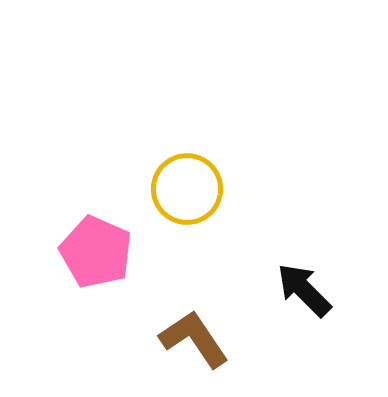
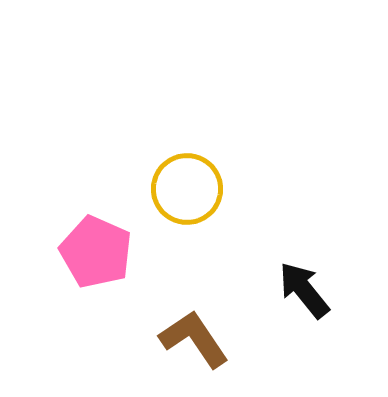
black arrow: rotated 6 degrees clockwise
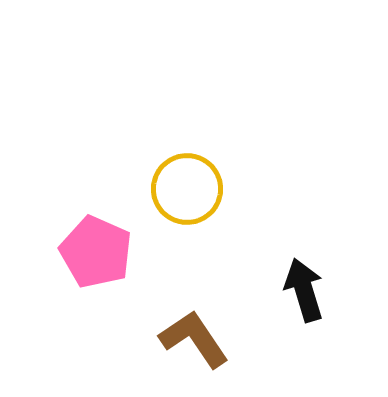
black arrow: rotated 22 degrees clockwise
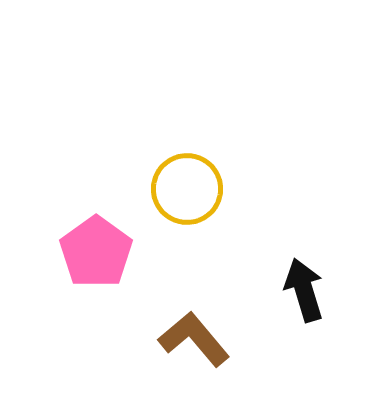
pink pentagon: rotated 12 degrees clockwise
brown L-shape: rotated 6 degrees counterclockwise
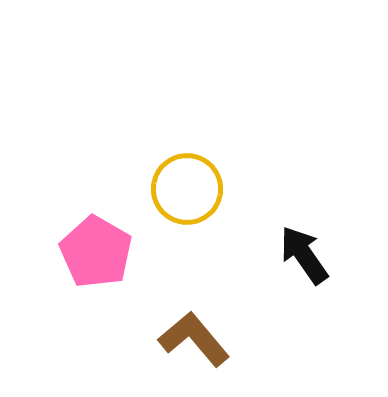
pink pentagon: rotated 6 degrees counterclockwise
black arrow: moved 35 px up; rotated 18 degrees counterclockwise
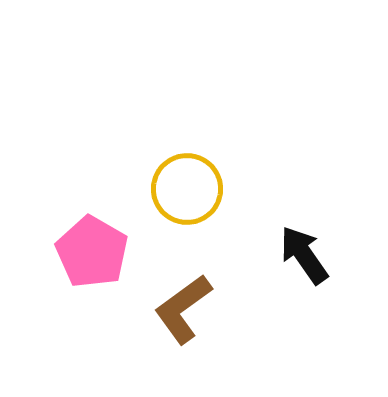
pink pentagon: moved 4 px left
brown L-shape: moved 11 px left, 30 px up; rotated 86 degrees counterclockwise
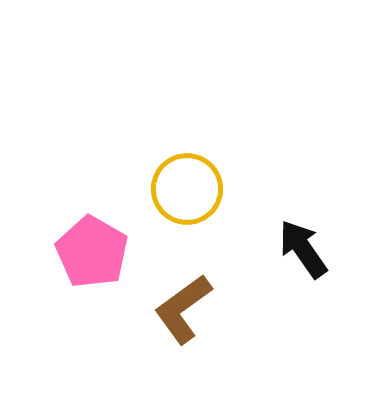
black arrow: moved 1 px left, 6 px up
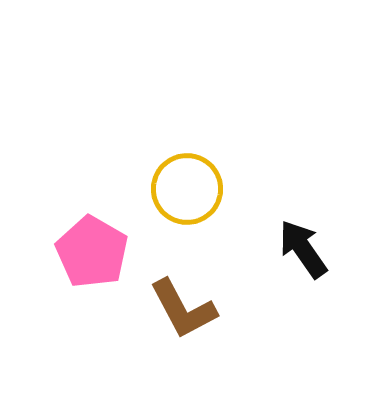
brown L-shape: rotated 82 degrees counterclockwise
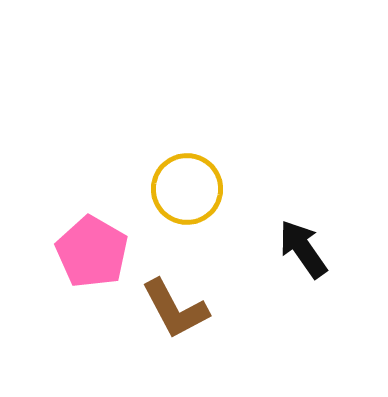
brown L-shape: moved 8 px left
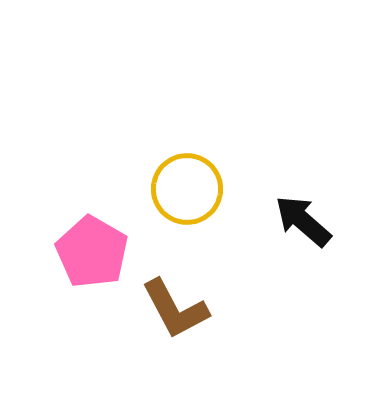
black arrow: moved 28 px up; rotated 14 degrees counterclockwise
